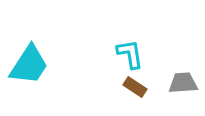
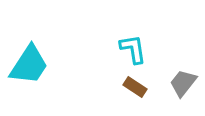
cyan L-shape: moved 3 px right, 5 px up
gray trapezoid: rotated 48 degrees counterclockwise
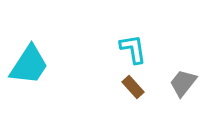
brown rectangle: moved 2 px left; rotated 15 degrees clockwise
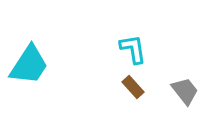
gray trapezoid: moved 2 px right, 8 px down; rotated 104 degrees clockwise
